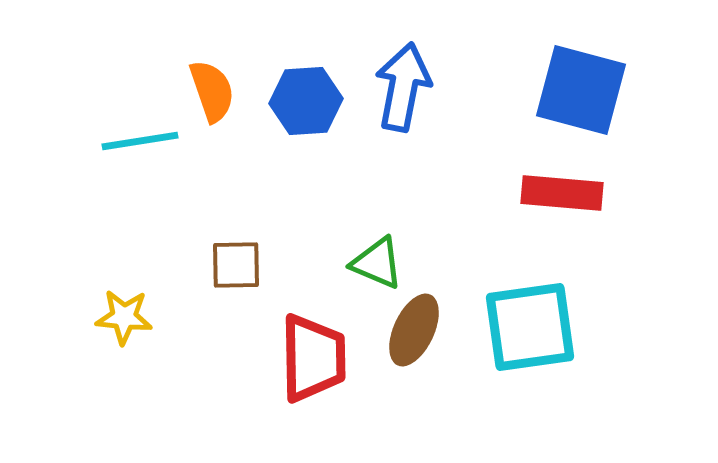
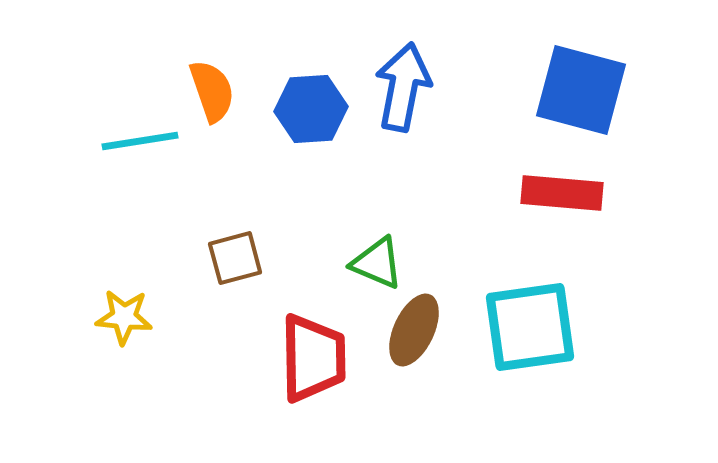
blue hexagon: moved 5 px right, 8 px down
brown square: moved 1 px left, 7 px up; rotated 14 degrees counterclockwise
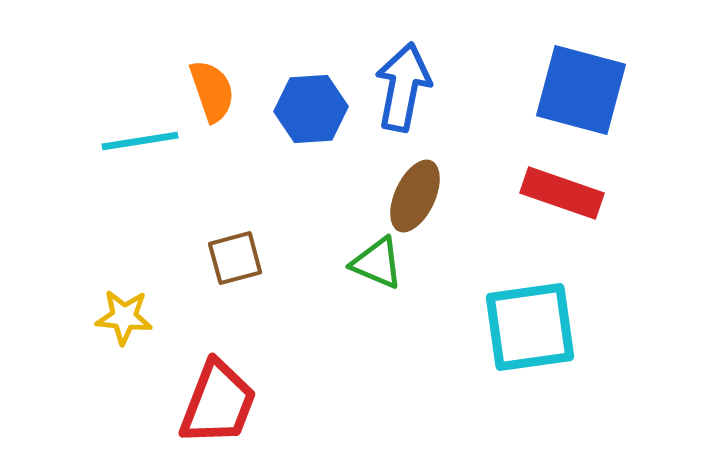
red rectangle: rotated 14 degrees clockwise
brown ellipse: moved 1 px right, 134 px up
red trapezoid: moved 95 px left, 45 px down; rotated 22 degrees clockwise
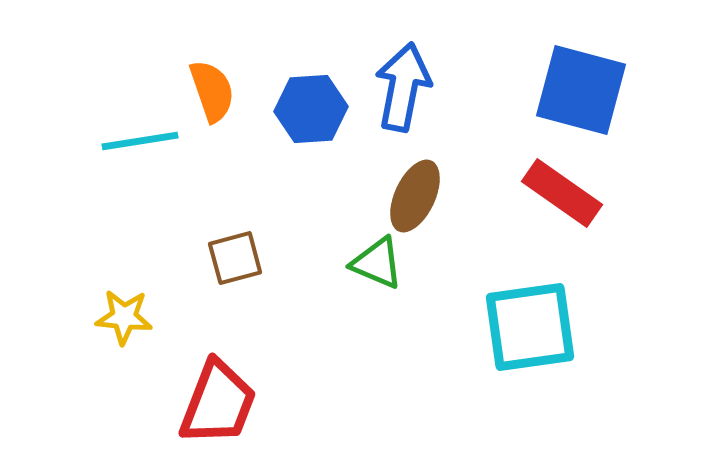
red rectangle: rotated 16 degrees clockwise
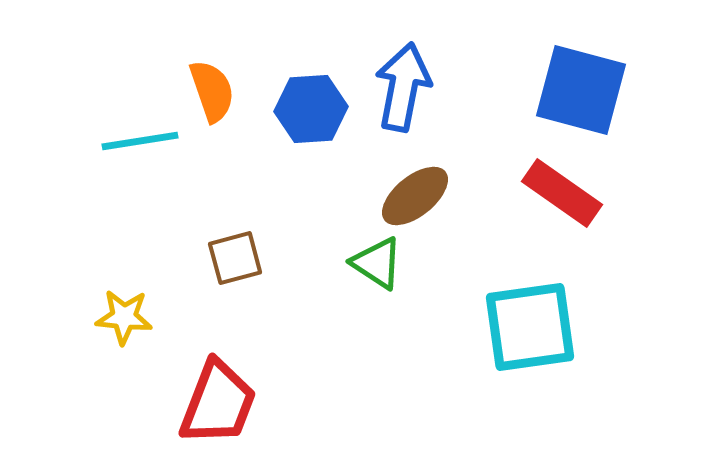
brown ellipse: rotated 26 degrees clockwise
green triangle: rotated 10 degrees clockwise
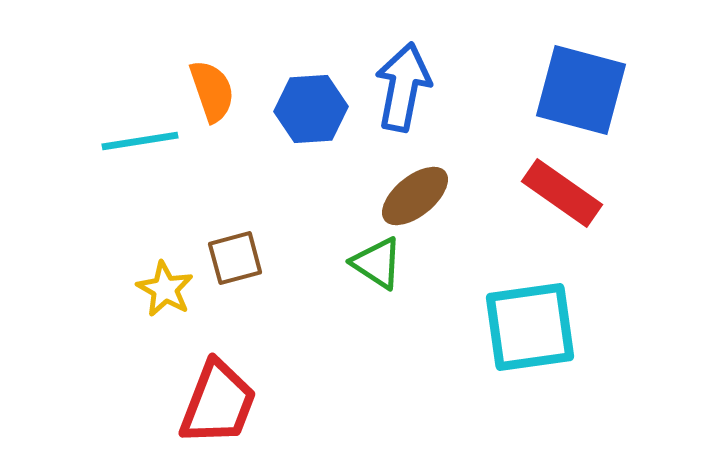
yellow star: moved 41 px right, 28 px up; rotated 24 degrees clockwise
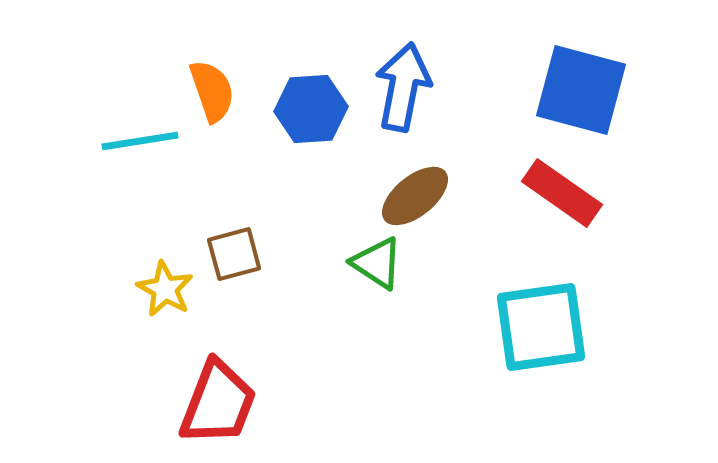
brown square: moved 1 px left, 4 px up
cyan square: moved 11 px right
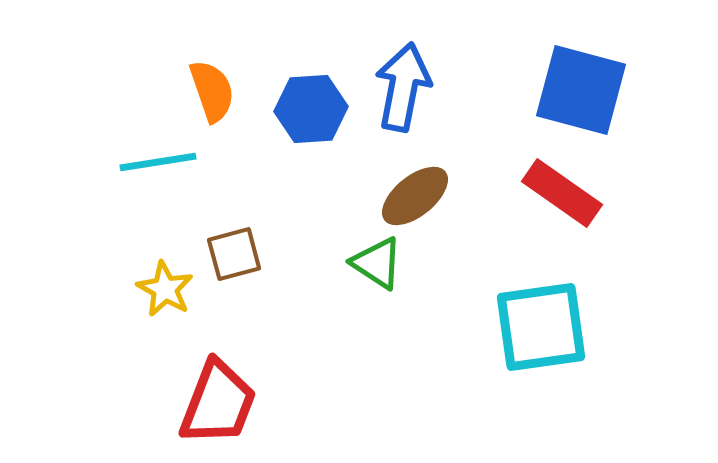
cyan line: moved 18 px right, 21 px down
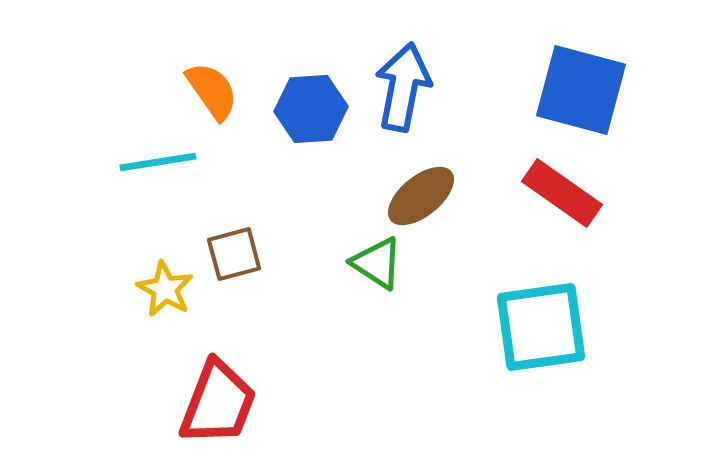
orange semicircle: rotated 16 degrees counterclockwise
brown ellipse: moved 6 px right
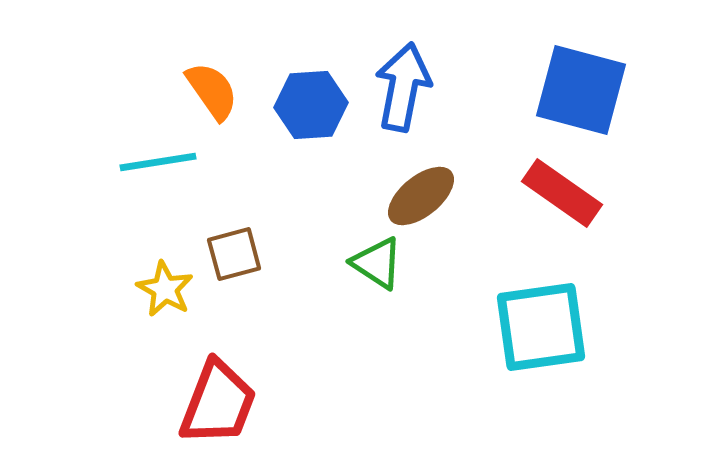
blue hexagon: moved 4 px up
